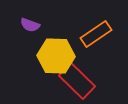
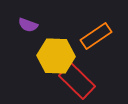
purple semicircle: moved 2 px left
orange rectangle: moved 2 px down
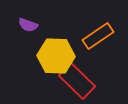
orange rectangle: moved 2 px right
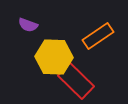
yellow hexagon: moved 2 px left, 1 px down
red rectangle: moved 1 px left
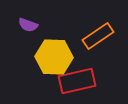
red rectangle: moved 1 px right; rotated 57 degrees counterclockwise
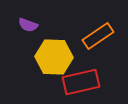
red rectangle: moved 4 px right, 1 px down
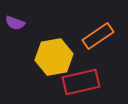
purple semicircle: moved 13 px left, 2 px up
yellow hexagon: rotated 12 degrees counterclockwise
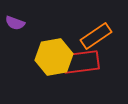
orange rectangle: moved 2 px left
red rectangle: moved 20 px up; rotated 6 degrees clockwise
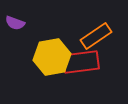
yellow hexagon: moved 2 px left
